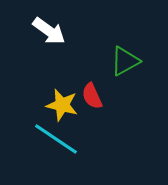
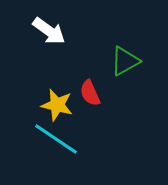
red semicircle: moved 2 px left, 3 px up
yellow star: moved 5 px left
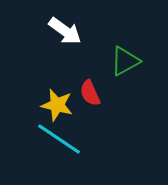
white arrow: moved 16 px right
cyan line: moved 3 px right
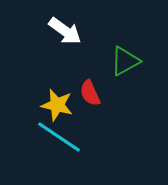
cyan line: moved 2 px up
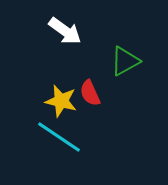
yellow star: moved 4 px right, 4 px up
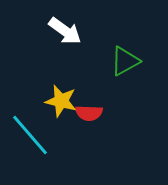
red semicircle: moved 1 px left, 20 px down; rotated 64 degrees counterclockwise
cyan line: moved 29 px left, 2 px up; rotated 15 degrees clockwise
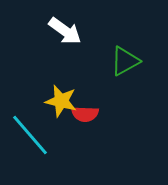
red semicircle: moved 4 px left, 1 px down
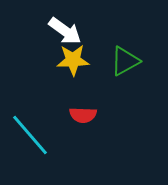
yellow star: moved 12 px right, 41 px up; rotated 16 degrees counterclockwise
red semicircle: moved 2 px left, 1 px down
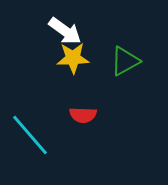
yellow star: moved 2 px up
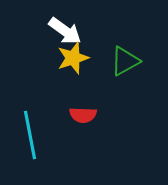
yellow star: rotated 16 degrees counterclockwise
cyan line: rotated 30 degrees clockwise
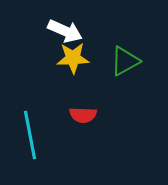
white arrow: rotated 12 degrees counterclockwise
yellow star: rotated 16 degrees clockwise
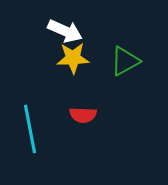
cyan line: moved 6 px up
